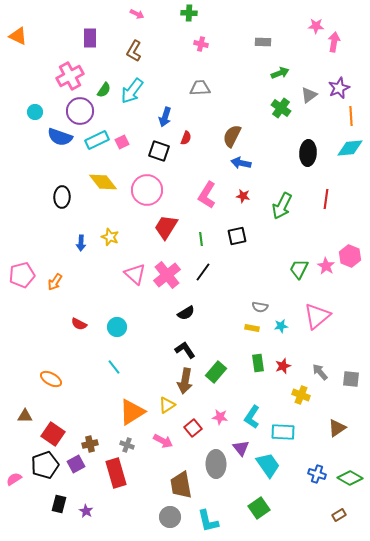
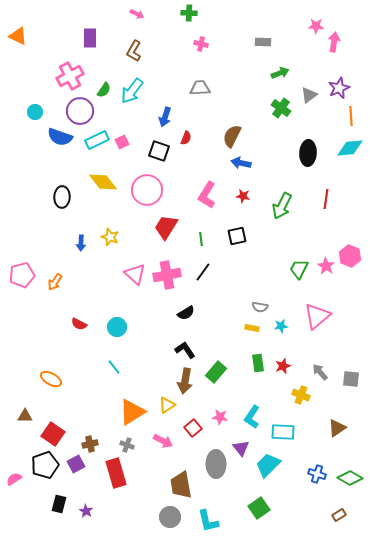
pink cross at (167, 275): rotated 28 degrees clockwise
cyan trapezoid at (268, 465): rotated 100 degrees counterclockwise
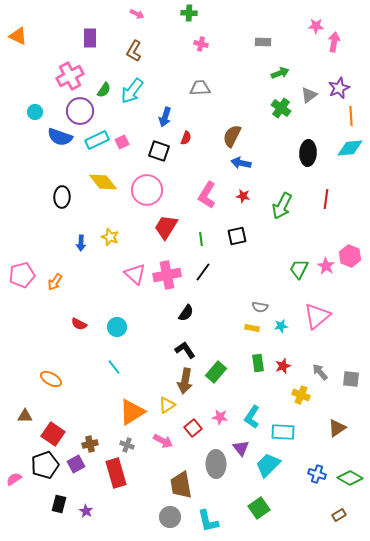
black semicircle at (186, 313): rotated 24 degrees counterclockwise
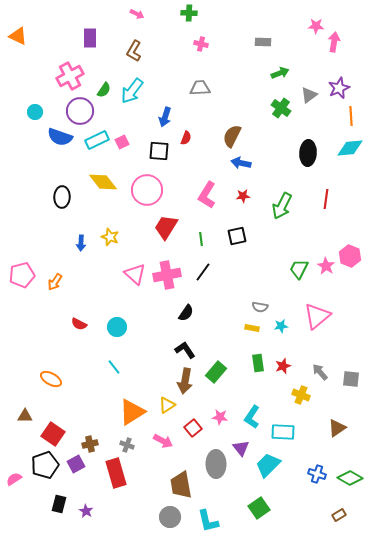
black square at (159, 151): rotated 15 degrees counterclockwise
red star at (243, 196): rotated 16 degrees counterclockwise
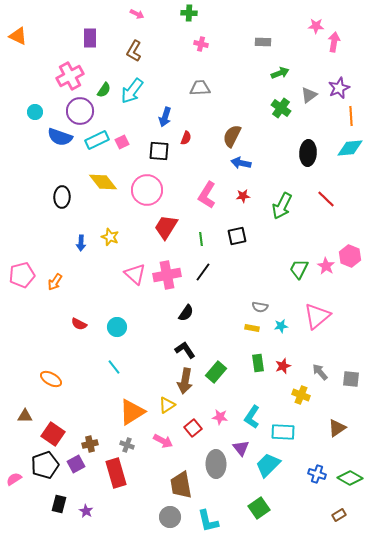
red line at (326, 199): rotated 54 degrees counterclockwise
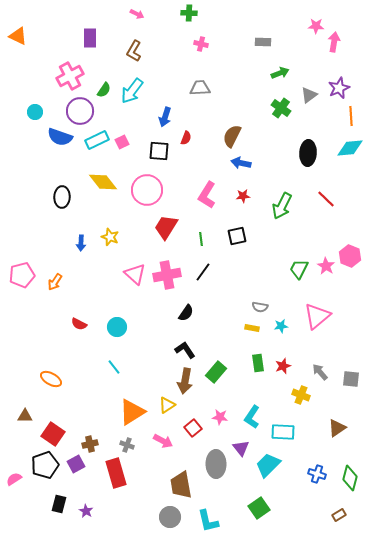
green diamond at (350, 478): rotated 75 degrees clockwise
